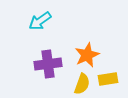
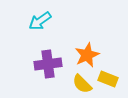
yellow rectangle: rotated 30 degrees clockwise
yellow semicircle: rotated 115 degrees clockwise
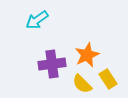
cyan arrow: moved 3 px left, 1 px up
purple cross: moved 4 px right
yellow rectangle: rotated 36 degrees clockwise
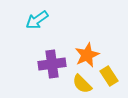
yellow rectangle: moved 1 px right, 3 px up
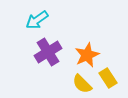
purple cross: moved 4 px left, 12 px up; rotated 24 degrees counterclockwise
yellow rectangle: moved 1 px left, 2 px down
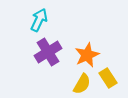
cyan arrow: moved 2 px right; rotated 150 degrees clockwise
yellow semicircle: rotated 105 degrees counterclockwise
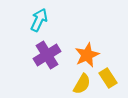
purple cross: moved 1 px left, 3 px down
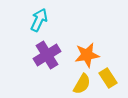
orange star: rotated 15 degrees clockwise
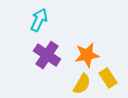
purple cross: rotated 24 degrees counterclockwise
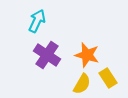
cyan arrow: moved 2 px left, 1 px down
orange star: rotated 25 degrees clockwise
